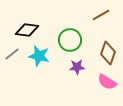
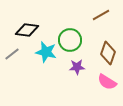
cyan star: moved 7 px right, 4 px up
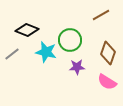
black diamond: rotated 15 degrees clockwise
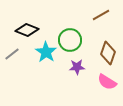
cyan star: rotated 20 degrees clockwise
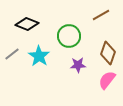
black diamond: moved 6 px up
green circle: moved 1 px left, 4 px up
cyan star: moved 7 px left, 4 px down
purple star: moved 1 px right, 2 px up
pink semicircle: moved 2 px up; rotated 96 degrees clockwise
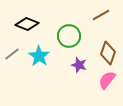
purple star: moved 1 px right; rotated 21 degrees clockwise
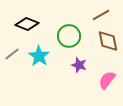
brown diamond: moved 12 px up; rotated 30 degrees counterclockwise
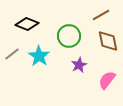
purple star: rotated 28 degrees clockwise
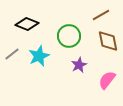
cyan star: rotated 15 degrees clockwise
